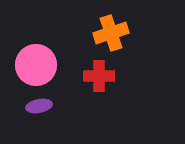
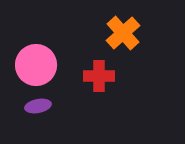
orange cross: moved 12 px right; rotated 24 degrees counterclockwise
purple ellipse: moved 1 px left
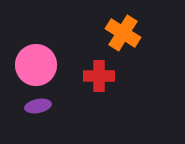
orange cross: rotated 16 degrees counterclockwise
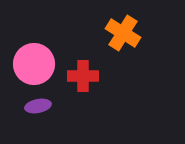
pink circle: moved 2 px left, 1 px up
red cross: moved 16 px left
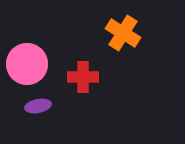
pink circle: moved 7 px left
red cross: moved 1 px down
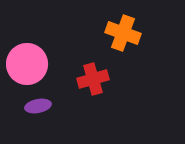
orange cross: rotated 12 degrees counterclockwise
red cross: moved 10 px right, 2 px down; rotated 16 degrees counterclockwise
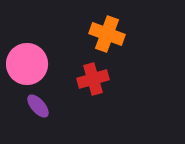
orange cross: moved 16 px left, 1 px down
purple ellipse: rotated 60 degrees clockwise
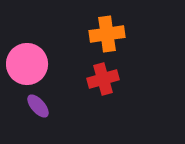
orange cross: rotated 28 degrees counterclockwise
red cross: moved 10 px right
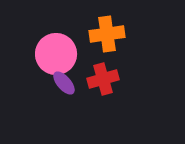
pink circle: moved 29 px right, 10 px up
purple ellipse: moved 26 px right, 23 px up
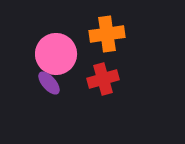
purple ellipse: moved 15 px left
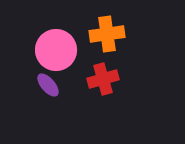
pink circle: moved 4 px up
purple ellipse: moved 1 px left, 2 px down
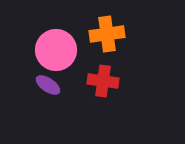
red cross: moved 2 px down; rotated 24 degrees clockwise
purple ellipse: rotated 15 degrees counterclockwise
